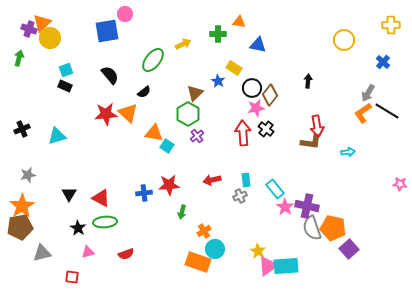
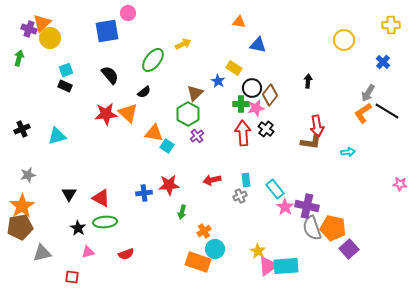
pink circle at (125, 14): moved 3 px right, 1 px up
green cross at (218, 34): moved 23 px right, 70 px down
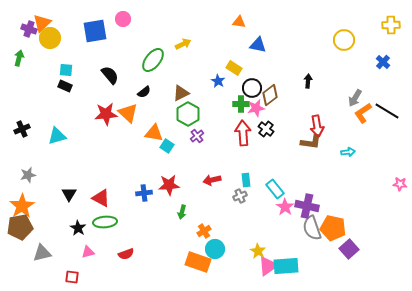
pink circle at (128, 13): moved 5 px left, 6 px down
blue square at (107, 31): moved 12 px left
cyan square at (66, 70): rotated 24 degrees clockwise
brown triangle at (195, 93): moved 14 px left; rotated 18 degrees clockwise
gray arrow at (368, 93): moved 13 px left, 5 px down
brown diamond at (270, 95): rotated 15 degrees clockwise
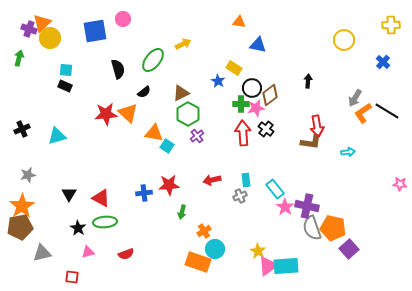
black semicircle at (110, 75): moved 8 px right, 6 px up; rotated 24 degrees clockwise
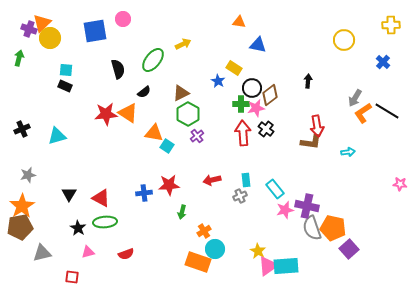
orange triangle at (128, 113): rotated 10 degrees counterclockwise
pink star at (285, 207): moved 3 px down; rotated 24 degrees clockwise
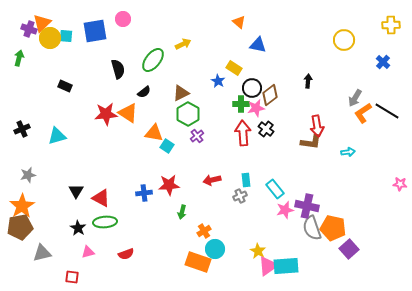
orange triangle at (239, 22): rotated 32 degrees clockwise
cyan square at (66, 70): moved 34 px up
black triangle at (69, 194): moved 7 px right, 3 px up
